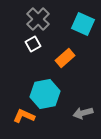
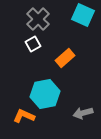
cyan square: moved 9 px up
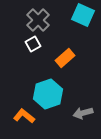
gray cross: moved 1 px down
cyan hexagon: moved 3 px right; rotated 8 degrees counterclockwise
orange L-shape: rotated 15 degrees clockwise
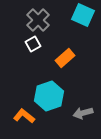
cyan hexagon: moved 1 px right, 2 px down
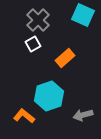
gray arrow: moved 2 px down
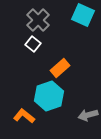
white square: rotated 21 degrees counterclockwise
orange rectangle: moved 5 px left, 10 px down
gray arrow: moved 5 px right
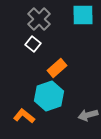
cyan square: rotated 25 degrees counterclockwise
gray cross: moved 1 px right, 1 px up
orange rectangle: moved 3 px left
